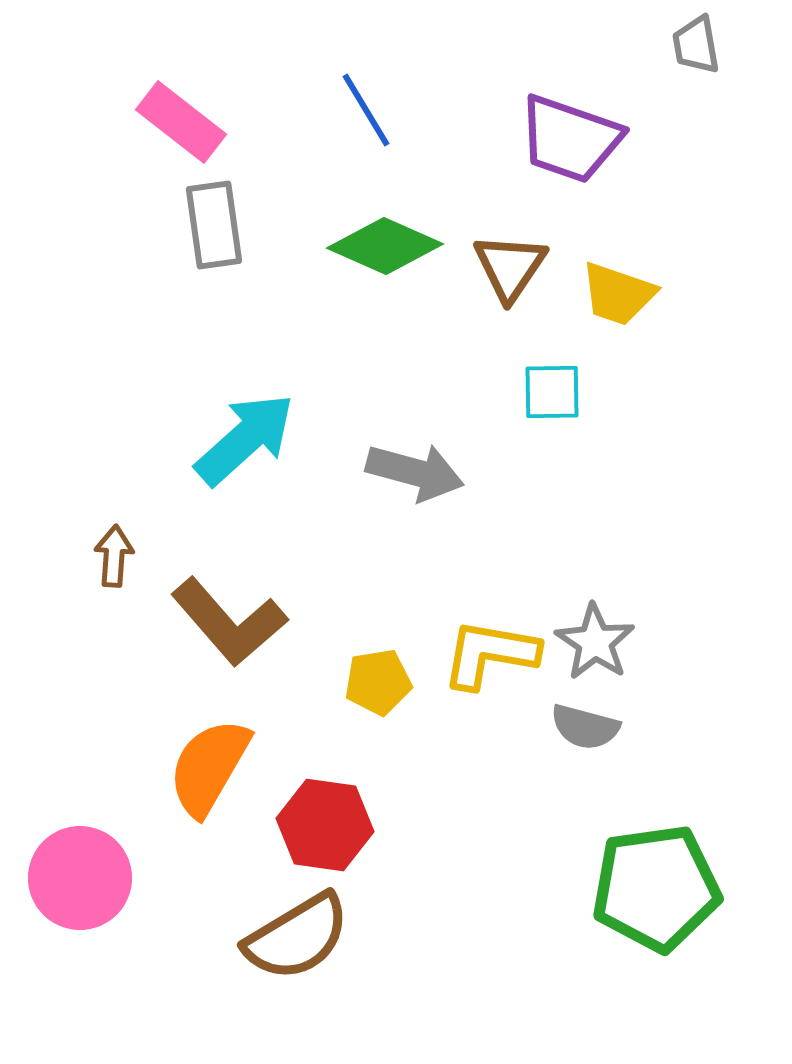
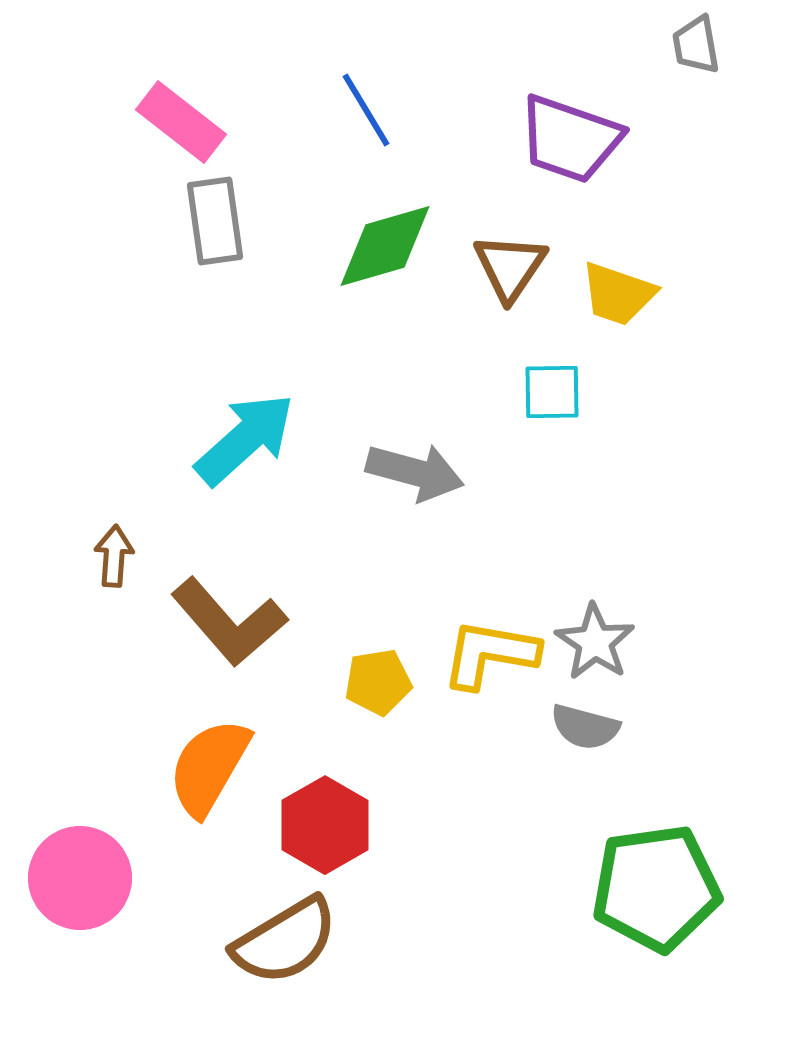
gray rectangle: moved 1 px right, 4 px up
green diamond: rotated 40 degrees counterclockwise
red hexagon: rotated 22 degrees clockwise
brown semicircle: moved 12 px left, 4 px down
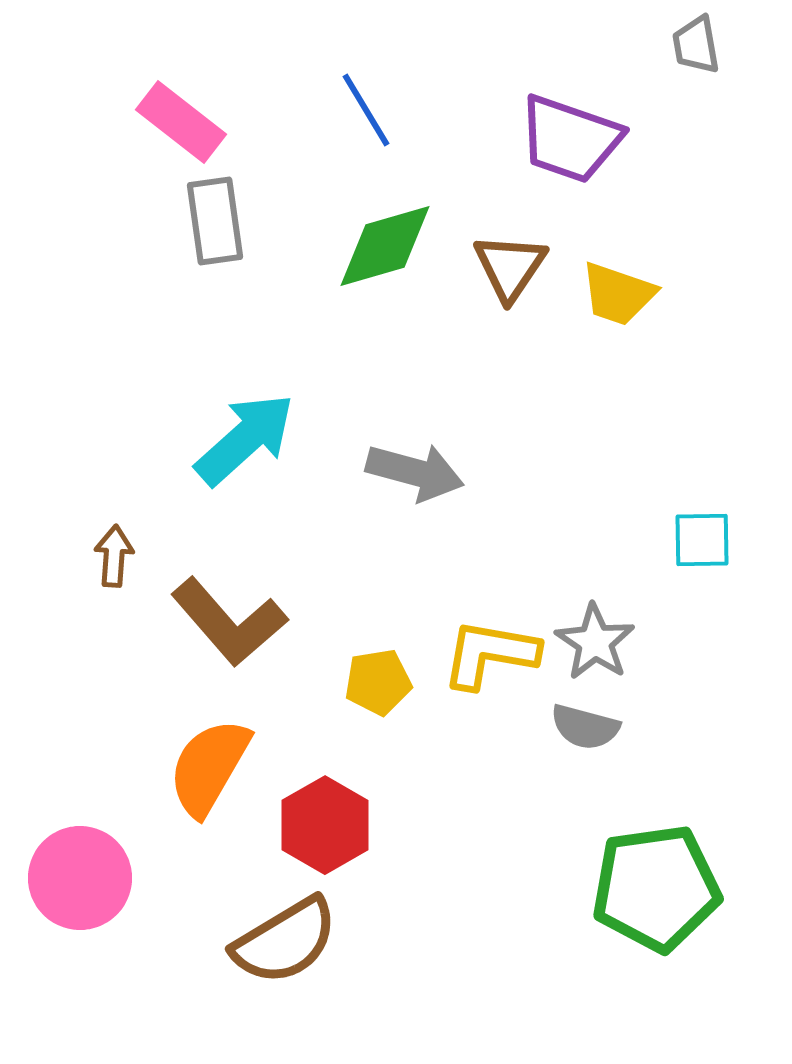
cyan square: moved 150 px right, 148 px down
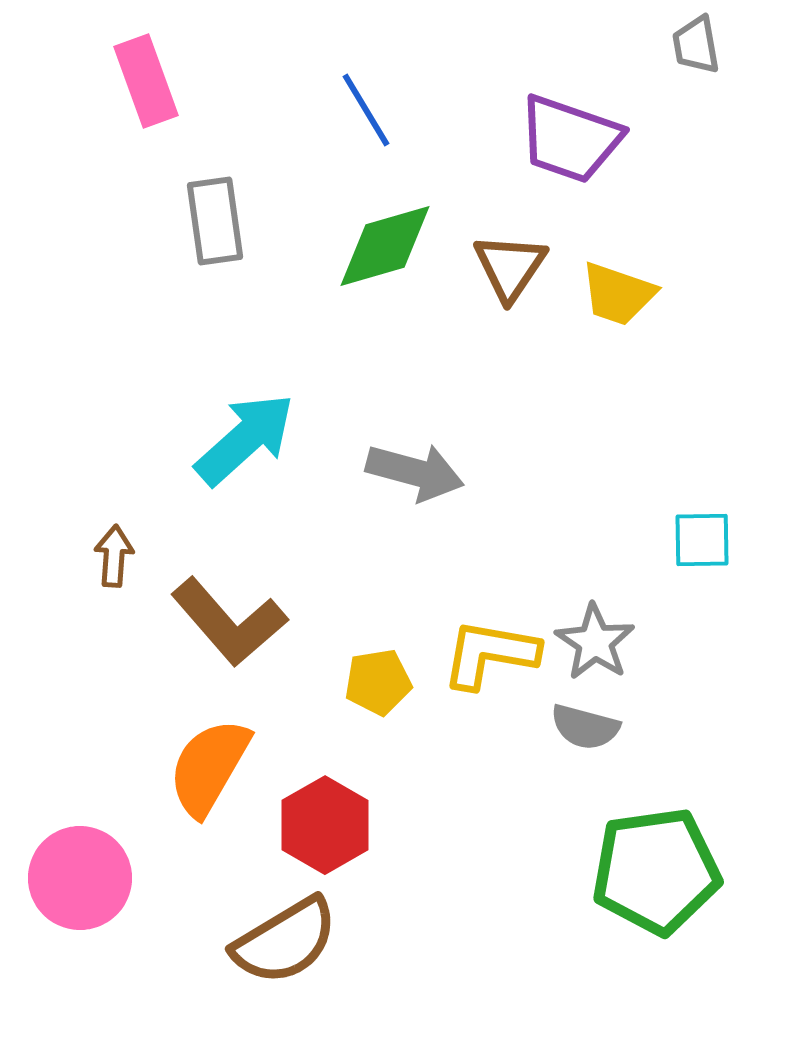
pink rectangle: moved 35 px left, 41 px up; rotated 32 degrees clockwise
green pentagon: moved 17 px up
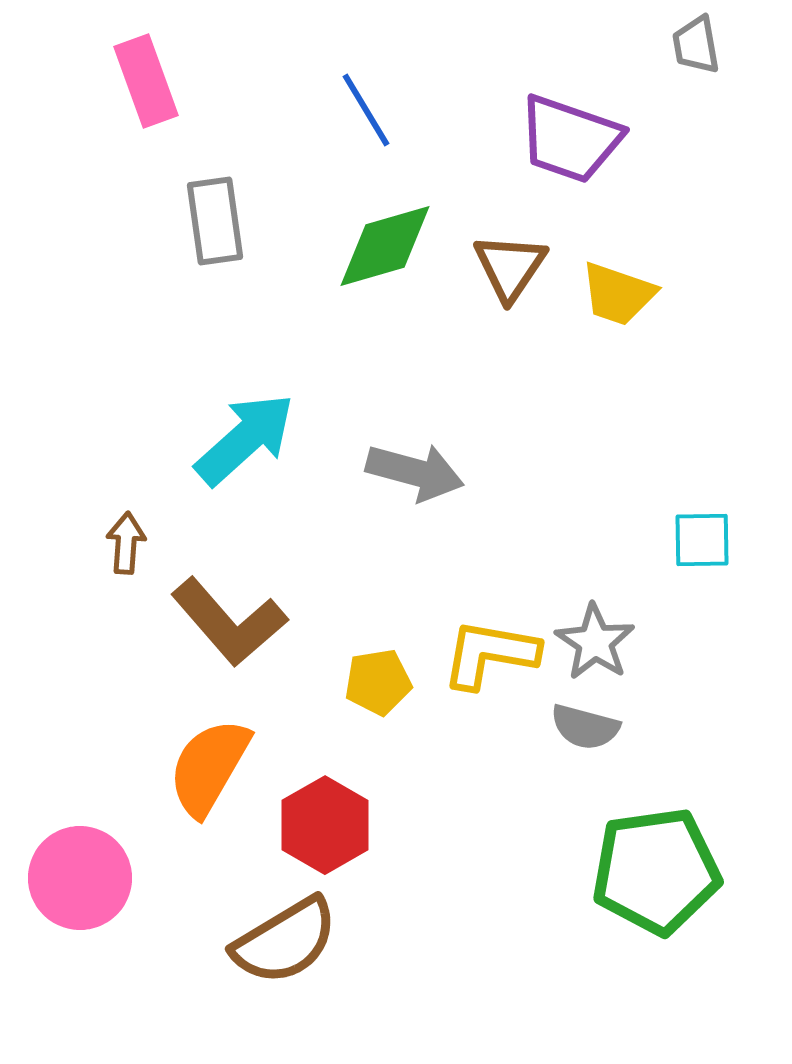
brown arrow: moved 12 px right, 13 px up
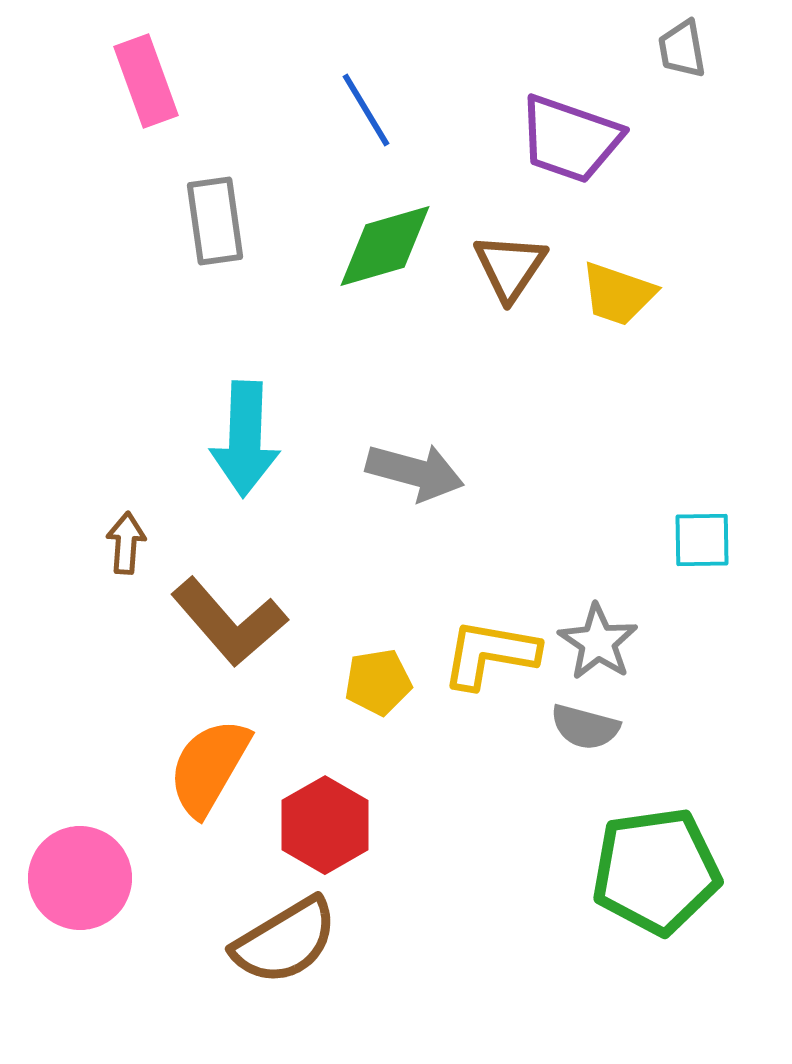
gray trapezoid: moved 14 px left, 4 px down
cyan arrow: rotated 134 degrees clockwise
gray star: moved 3 px right
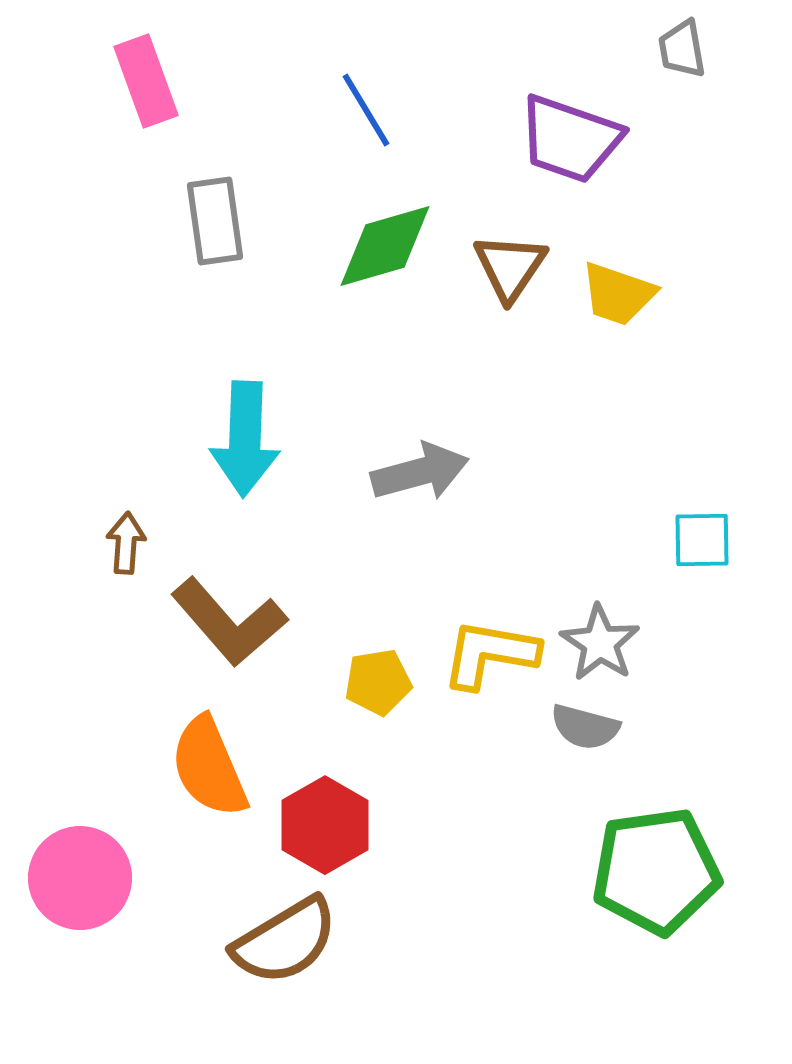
gray arrow: moved 5 px right; rotated 30 degrees counterclockwise
gray star: moved 2 px right, 1 px down
orange semicircle: rotated 53 degrees counterclockwise
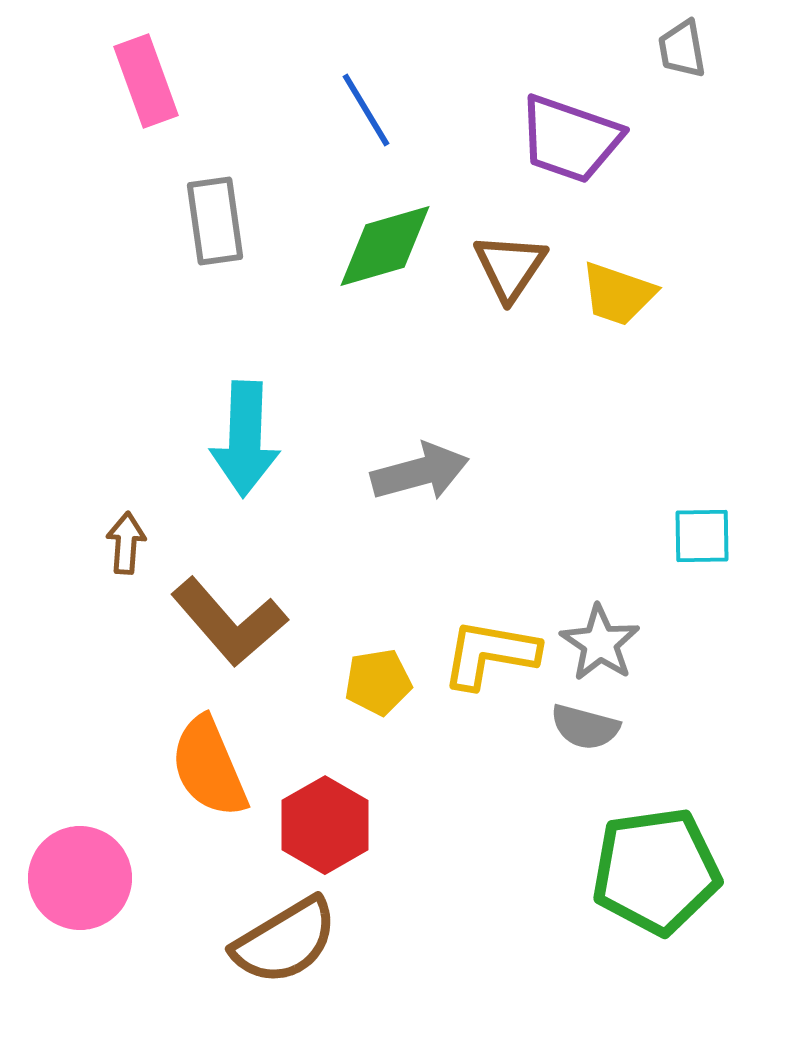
cyan square: moved 4 px up
